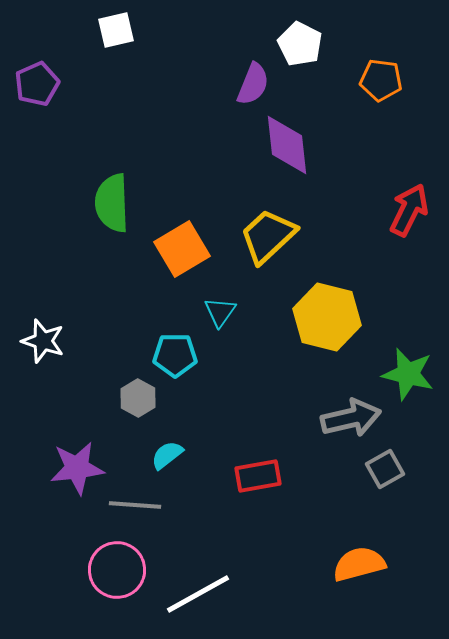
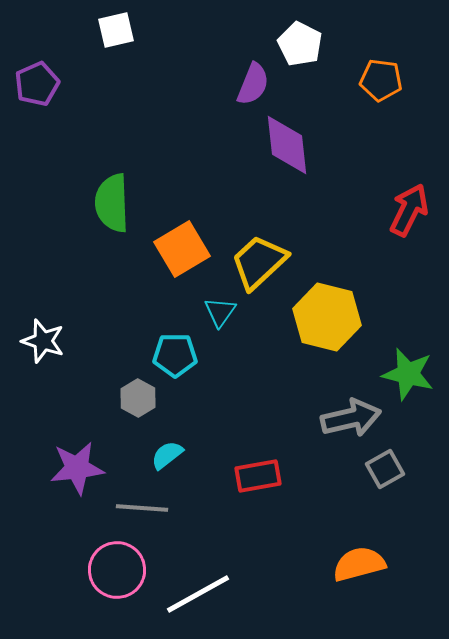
yellow trapezoid: moved 9 px left, 26 px down
gray line: moved 7 px right, 3 px down
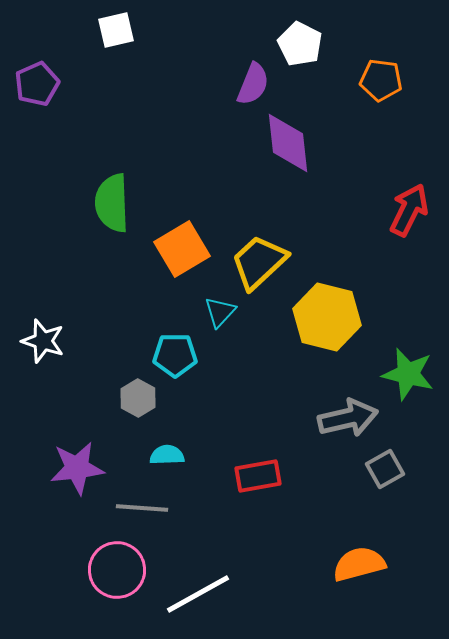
purple diamond: moved 1 px right, 2 px up
cyan triangle: rotated 8 degrees clockwise
gray arrow: moved 3 px left
cyan semicircle: rotated 36 degrees clockwise
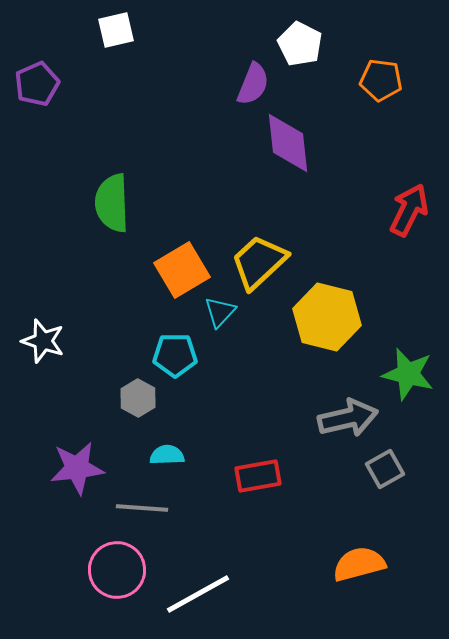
orange square: moved 21 px down
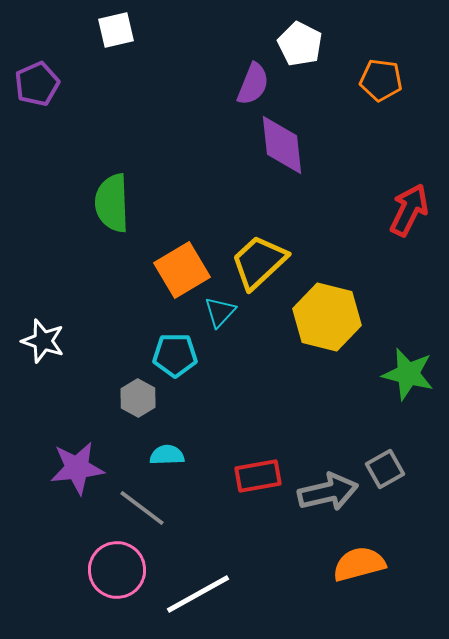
purple diamond: moved 6 px left, 2 px down
gray arrow: moved 20 px left, 74 px down
gray line: rotated 33 degrees clockwise
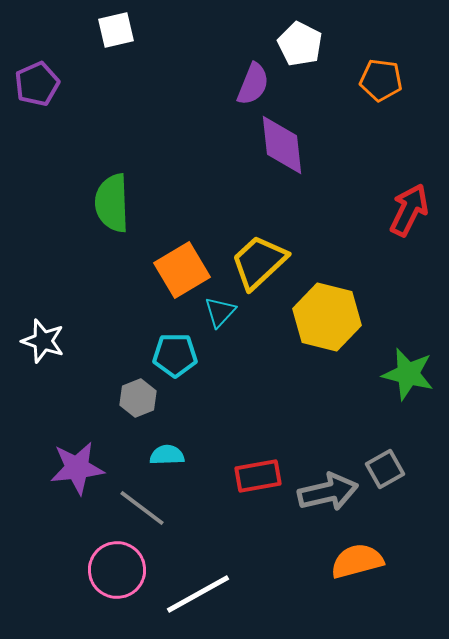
gray hexagon: rotated 9 degrees clockwise
orange semicircle: moved 2 px left, 3 px up
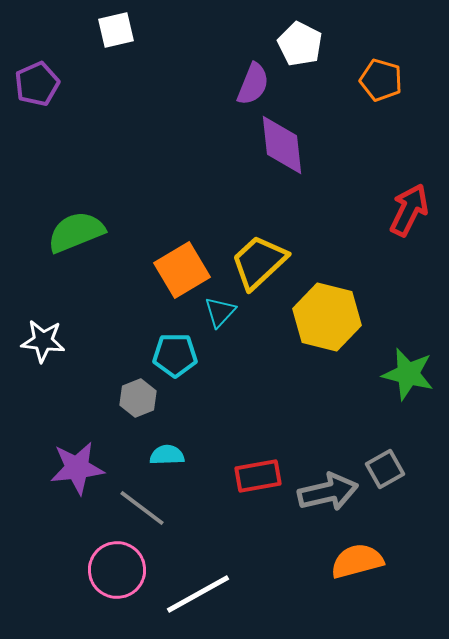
orange pentagon: rotated 9 degrees clockwise
green semicircle: moved 36 px left, 29 px down; rotated 70 degrees clockwise
white star: rotated 12 degrees counterclockwise
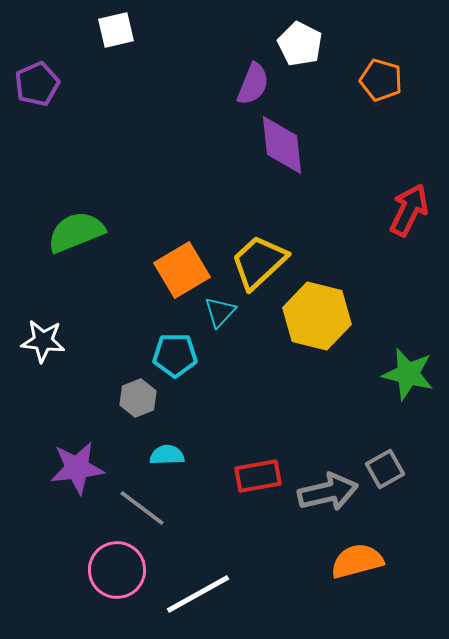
yellow hexagon: moved 10 px left, 1 px up
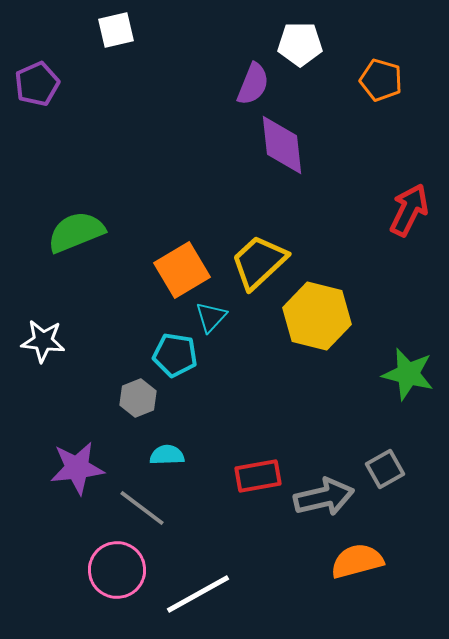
white pentagon: rotated 27 degrees counterclockwise
cyan triangle: moved 9 px left, 5 px down
cyan pentagon: rotated 9 degrees clockwise
gray arrow: moved 4 px left, 5 px down
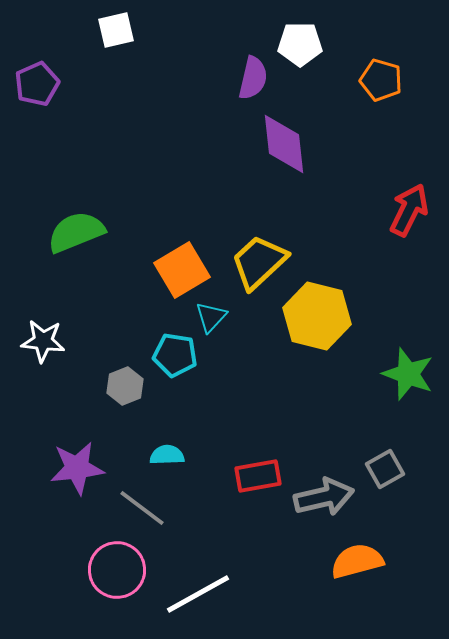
purple semicircle: moved 6 px up; rotated 9 degrees counterclockwise
purple diamond: moved 2 px right, 1 px up
green star: rotated 6 degrees clockwise
gray hexagon: moved 13 px left, 12 px up
